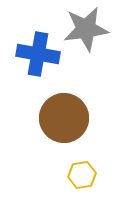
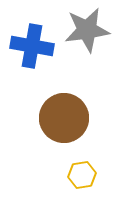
gray star: moved 1 px right, 1 px down
blue cross: moved 6 px left, 8 px up
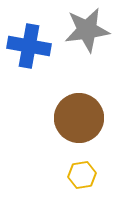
blue cross: moved 3 px left
brown circle: moved 15 px right
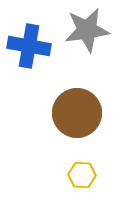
brown circle: moved 2 px left, 5 px up
yellow hexagon: rotated 12 degrees clockwise
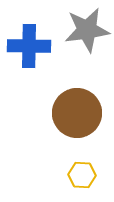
blue cross: rotated 9 degrees counterclockwise
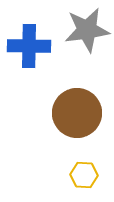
yellow hexagon: moved 2 px right
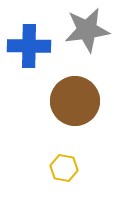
brown circle: moved 2 px left, 12 px up
yellow hexagon: moved 20 px left, 7 px up; rotated 8 degrees clockwise
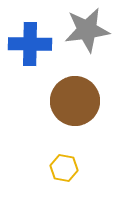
blue cross: moved 1 px right, 2 px up
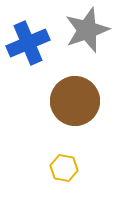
gray star: rotated 12 degrees counterclockwise
blue cross: moved 2 px left, 1 px up; rotated 24 degrees counterclockwise
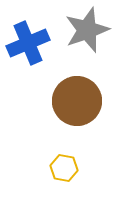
brown circle: moved 2 px right
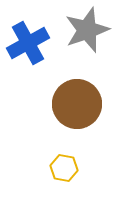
blue cross: rotated 6 degrees counterclockwise
brown circle: moved 3 px down
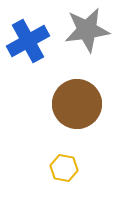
gray star: rotated 12 degrees clockwise
blue cross: moved 2 px up
